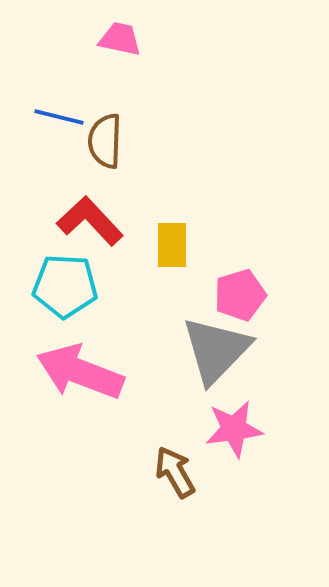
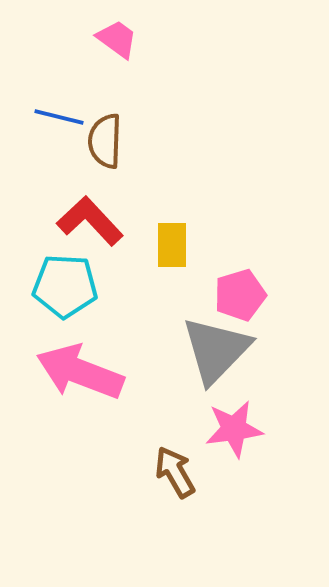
pink trapezoid: moved 3 px left; rotated 24 degrees clockwise
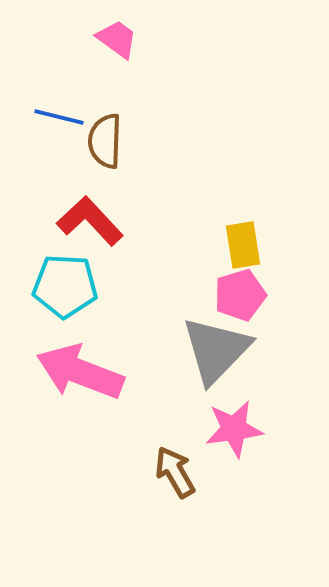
yellow rectangle: moved 71 px right; rotated 9 degrees counterclockwise
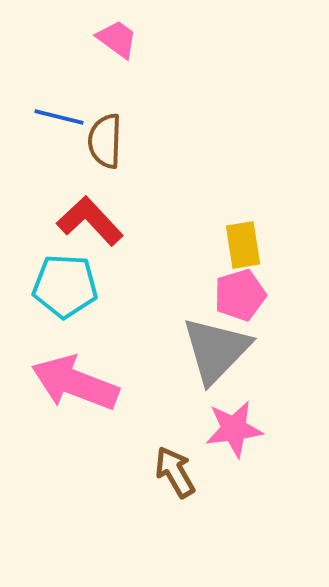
pink arrow: moved 5 px left, 11 px down
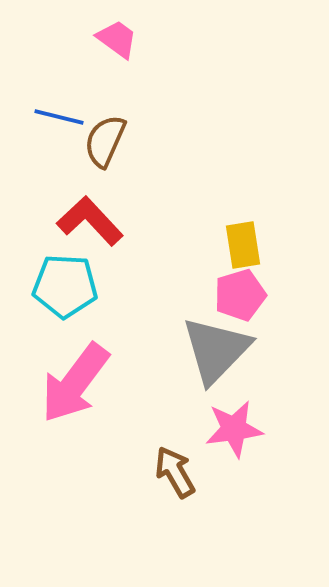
brown semicircle: rotated 22 degrees clockwise
pink arrow: rotated 74 degrees counterclockwise
